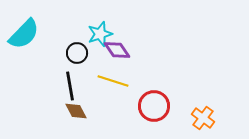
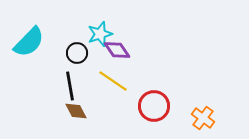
cyan semicircle: moved 5 px right, 8 px down
yellow line: rotated 16 degrees clockwise
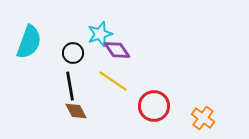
cyan semicircle: rotated 24 degrees counterclockwise
black circle: moved 4 px left
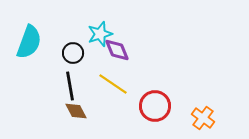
purple diamond: rotated 12 degrees clockwise
yellow line: moved 3 px down
red circle: moved 1 px right
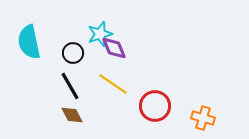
cyan semicircle: rotated 148 degrees clockwise
purple diamond: moved 3 px left, 2 px up
black line: rotated 20 degrees counterclockwise
brown diamond: moved 4 px left, 4 px down
orange cross: rotated 20 degrees counterclockwise
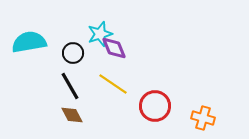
cyan semicircle: rotated 92 degrees clockwise
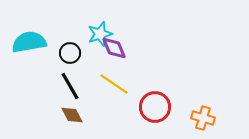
black circle: moved 3 px left
yellow line: moved 1 px right
red circle: moved 1 px down
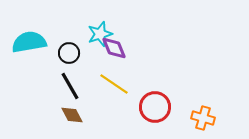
black circle: moved 1 px left
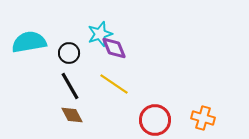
red circle: moved 13 px down
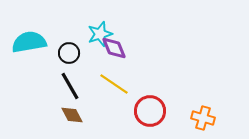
red circle: moved 5 px left, 9 px up
